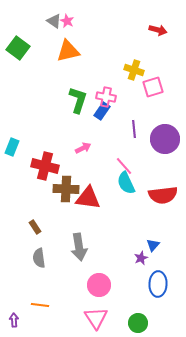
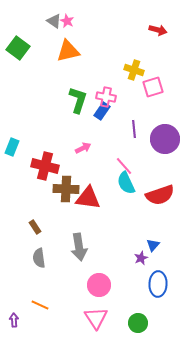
red semicircle: moved 3 px left; rotated 12 degrees counterclockwise
orange line: rotated 18 degrees clockwise
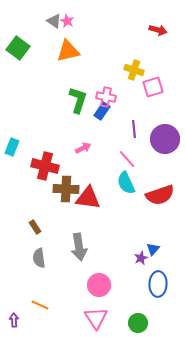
pink line: moved 3 px right, 7 px up
blue triangle: moved 4 px down
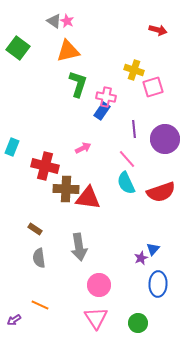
green L-shape: moved 16 px up
red semicircle: moved 1 px right, 3 px up
brown rectangle: moved 2 px down; rotated 24 degrees counterclockwise
purple arrow: rotated 120 degrees counterclockwise
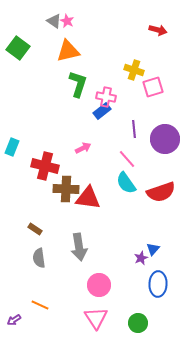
blue rectangle: rotated 18 degrees clockwise
cyan semicircle: rotated 10 degrees counterclockwise
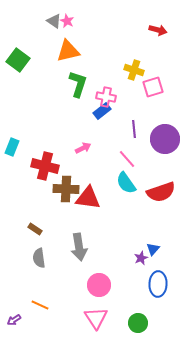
green square: moved 12 px down
